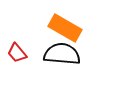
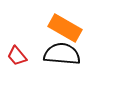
red trapezoid: moved 3 px down
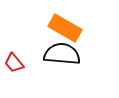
red trapezoid: moved 3 px left, 7 px down
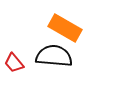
black semicircle: moved 8 px left, 2 px down
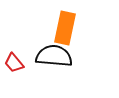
orange rectangle: rotated 72 degrees clockwise
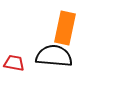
red trapezoid: rotated 140 degrees clockwise
